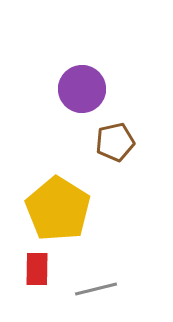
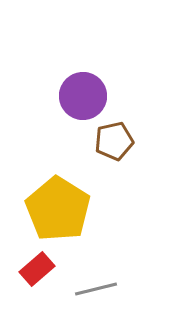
purple circle: moved 1 px right, 7 px down
brown pentagon: moved 1 px left, 1 px up
red rectangle: rotated 48 degrees clockwise
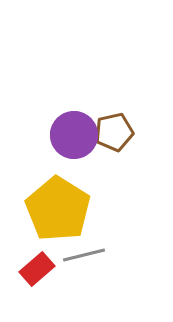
purple circle: moved 9 px left, 39 px down
brown pentagon: moved 9 px up
gray line: moved 12 px left, 34 px up
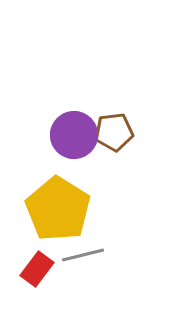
brown pentagon: rotated 6 degrees clockwise
gray line: moved 1 px left
red rectangle: rotated 12 degrees counterclockwise
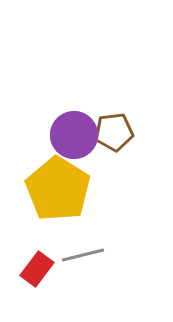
yellow pentagon: moved 20 px up
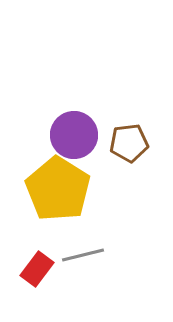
brown pentagon: moved 15 px right, 11 px down
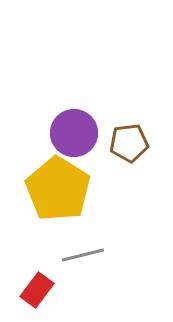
purple circle: moved 2 px up
red rectangle: moved 21 px down
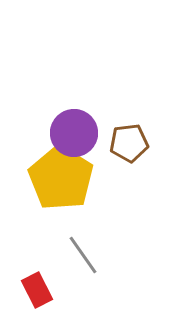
yellow pentagon: moved 3 px right, 11 px up
gray line: rotated 69 degrees clockwise
red rectangle: rotated 64 degrees counterclockwise
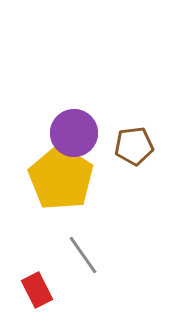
brown pentagon: moved 5 px right, 3 px down
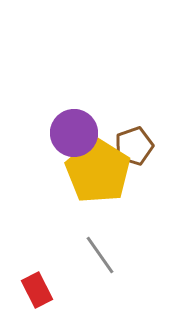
brown pentagon: rotated 12 degrees counterclockwise
yellow pentagon: moved 37 px right, 7 px up
gray line: moved 17 px right
